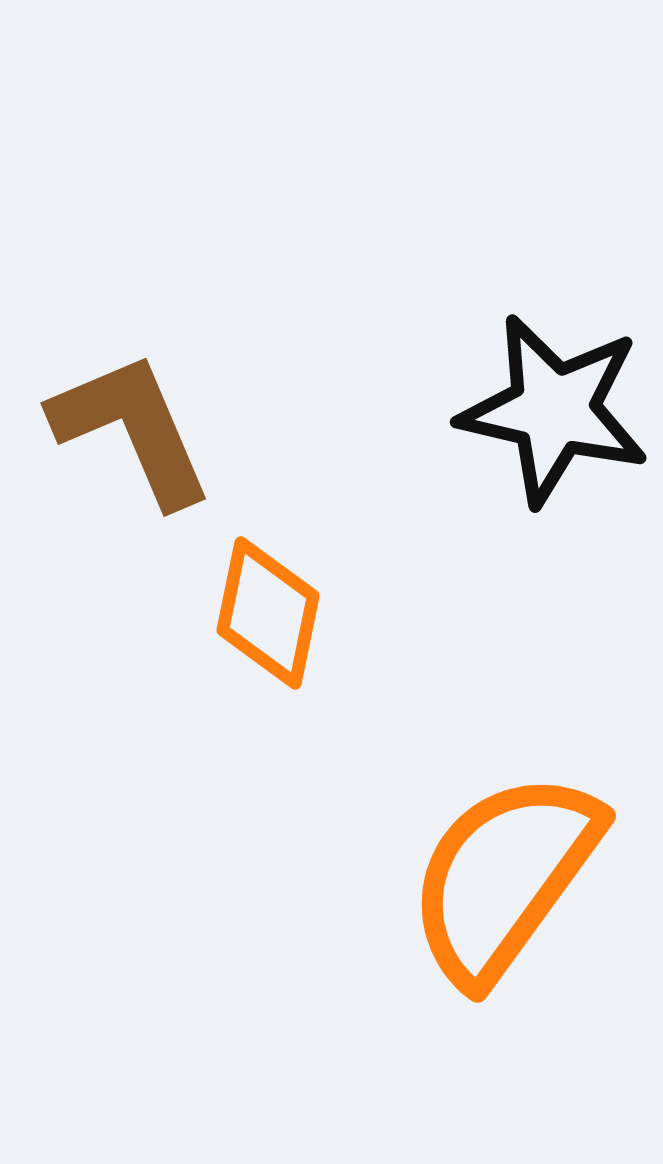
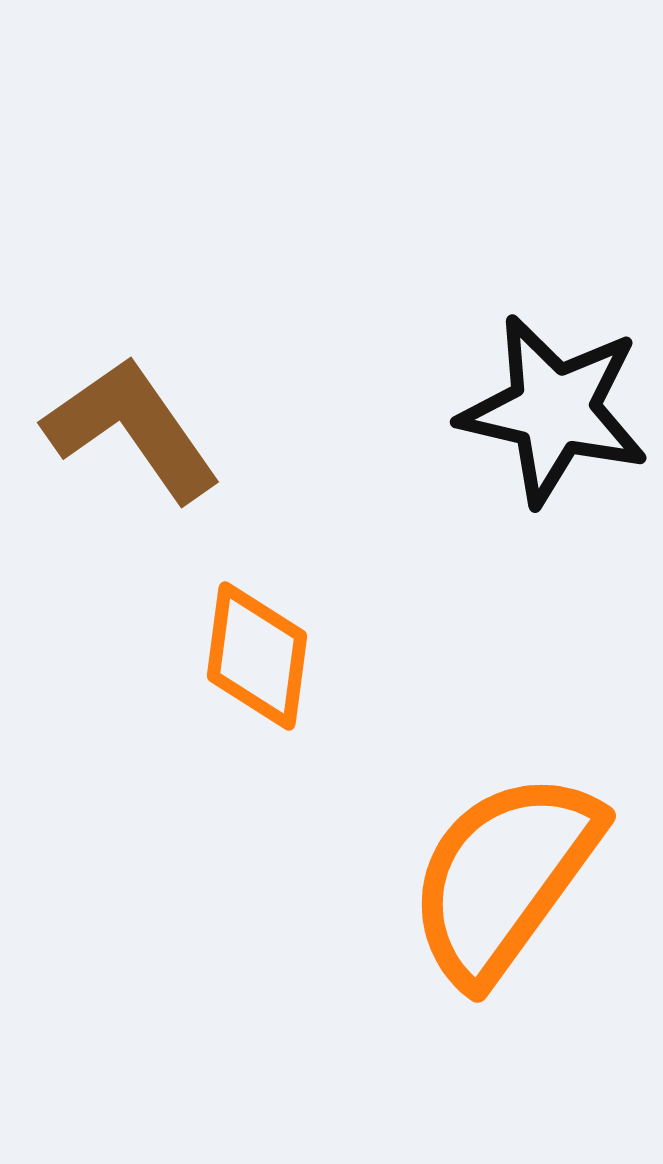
brown L-shape: rotated 12 degrees counterclockwise
orange diamond: moved 11 px left, 43 px down; rotated 4 degrees counterclockwise
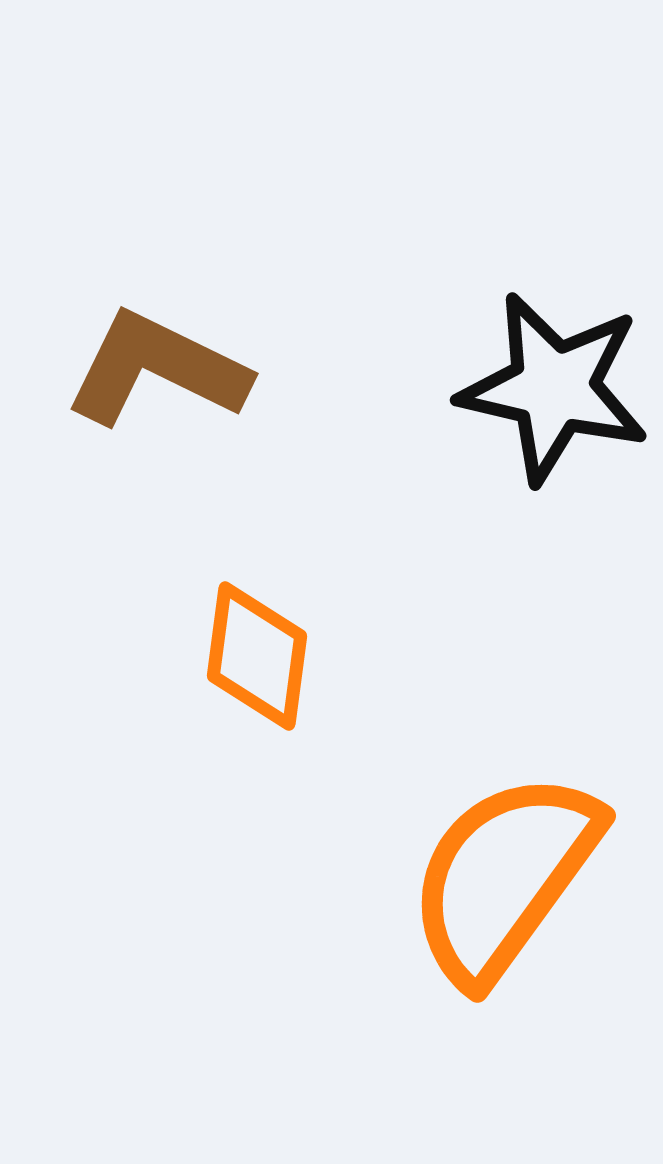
black star: moved 22 px up
brown L-shape: moved 25 px right, 60 px up; rotated 29 degrees counterclockwise
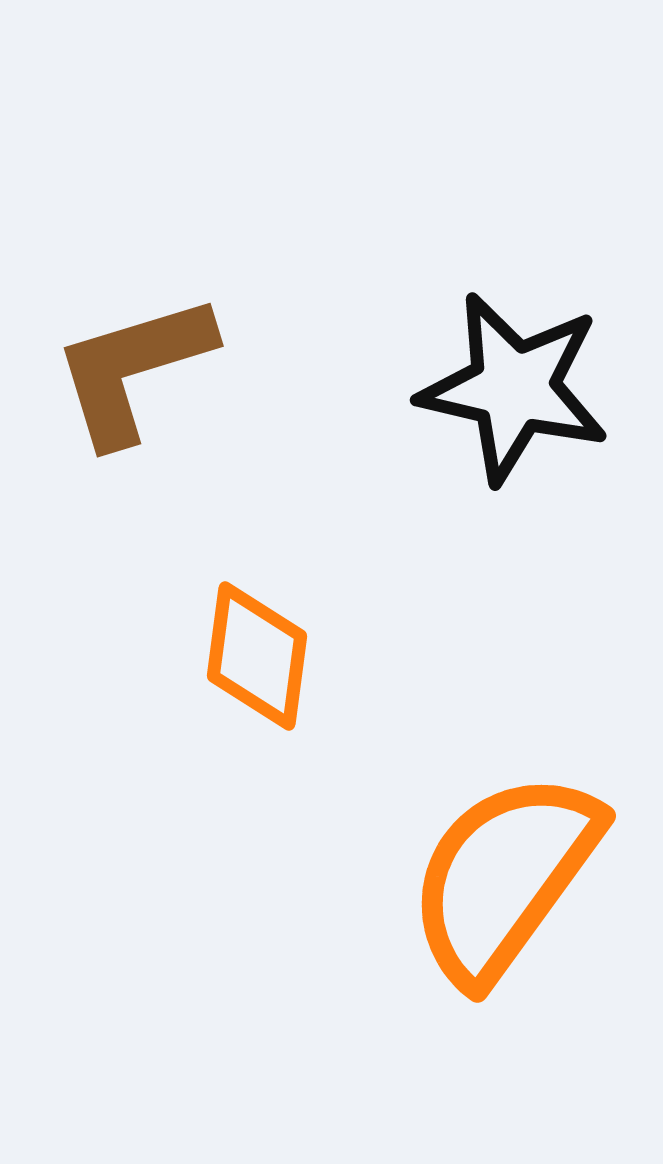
brown L-shape: moved 24 px left; rotated 43 degrees counterclockwise
black star: moved 40 px left
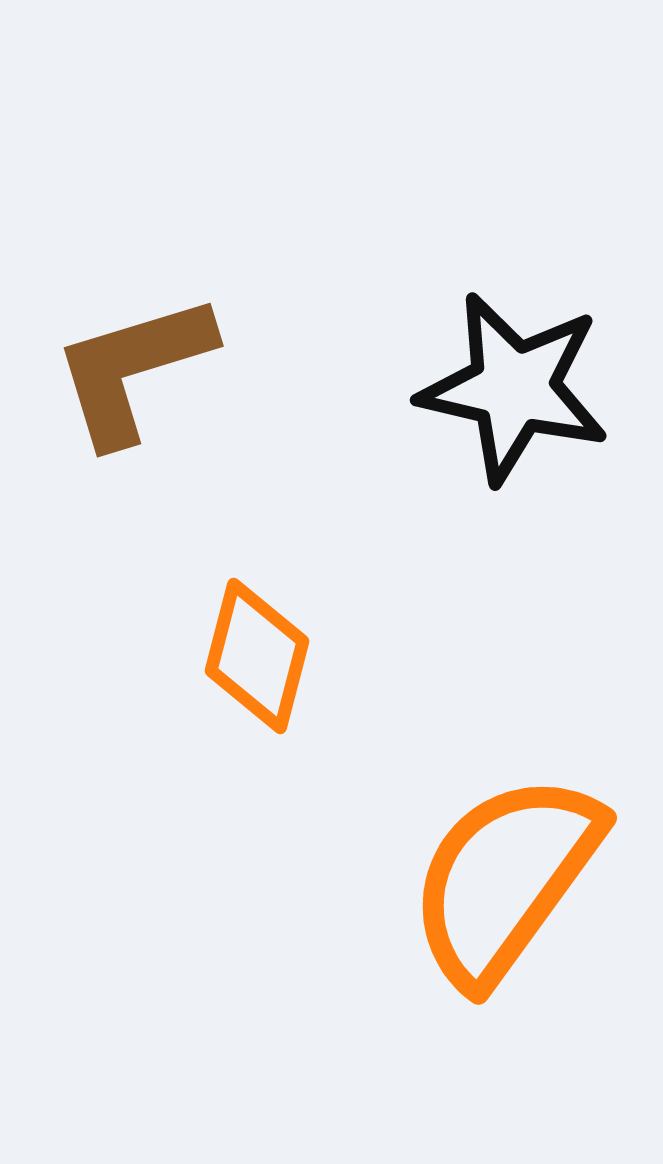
orange diamond: rotated 7 degrees clockwise
orange semicircle: moved 1 px right, 2 px down
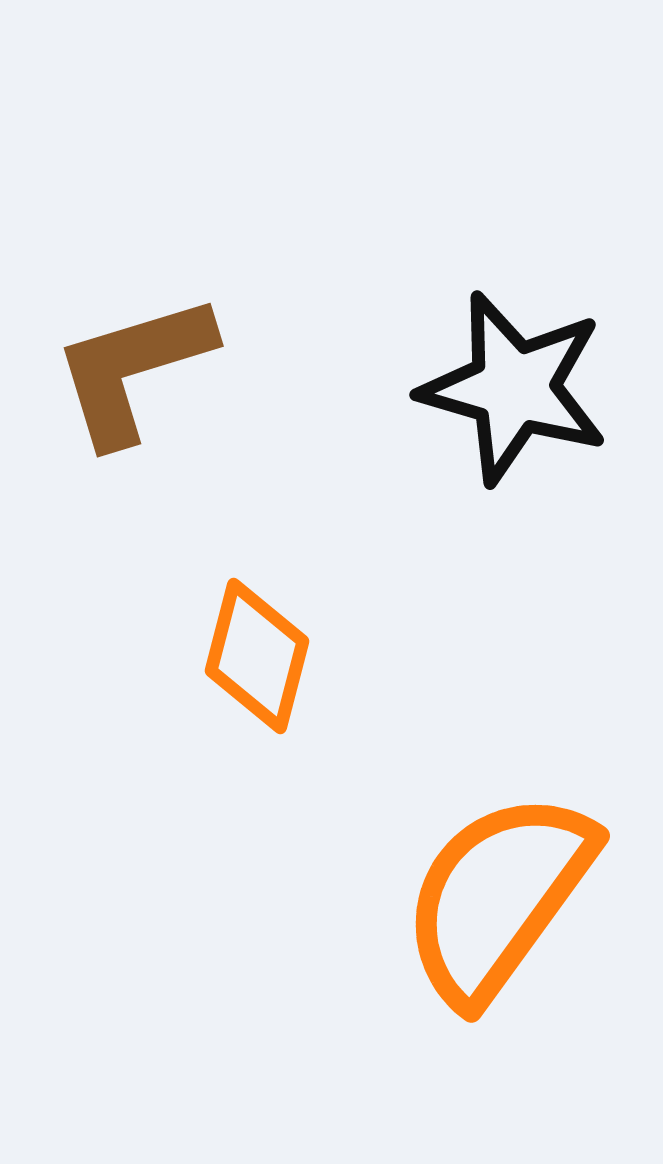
black star: rotated 3 degrees clockwise
orange semicircle: moved 7 px left, 18 px down
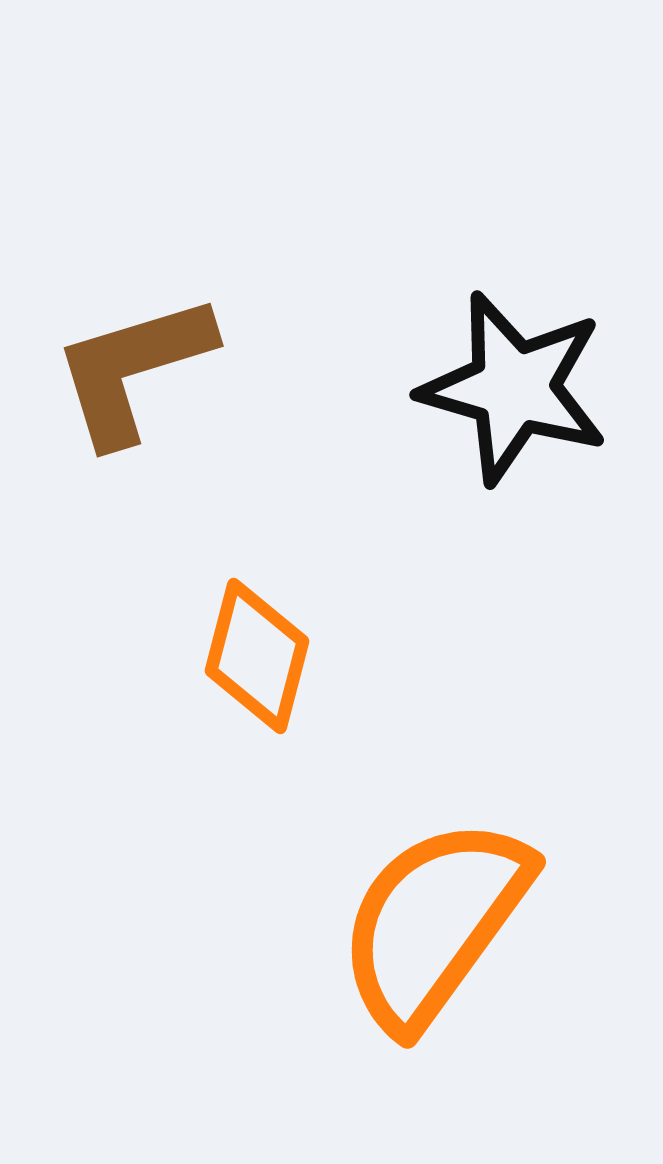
orange semicircle: moved 64 px left, 26 px down
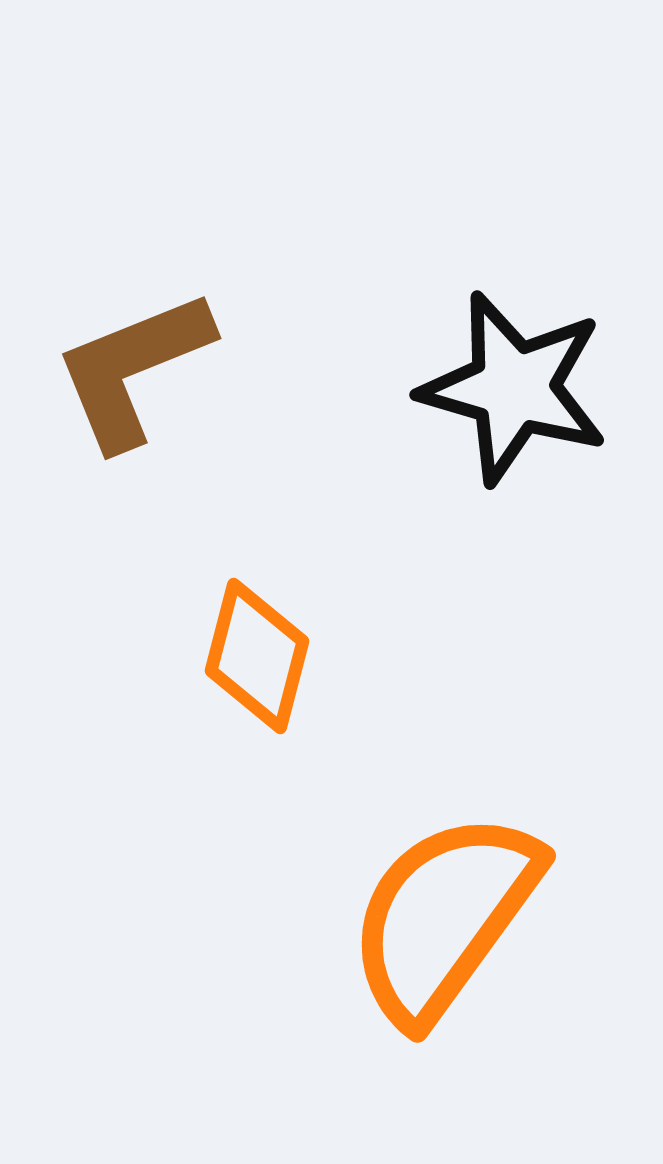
brown L-shape: rotated 5 degrees counterclockwise
orange semicircle: moved 10 px right, 6 px up
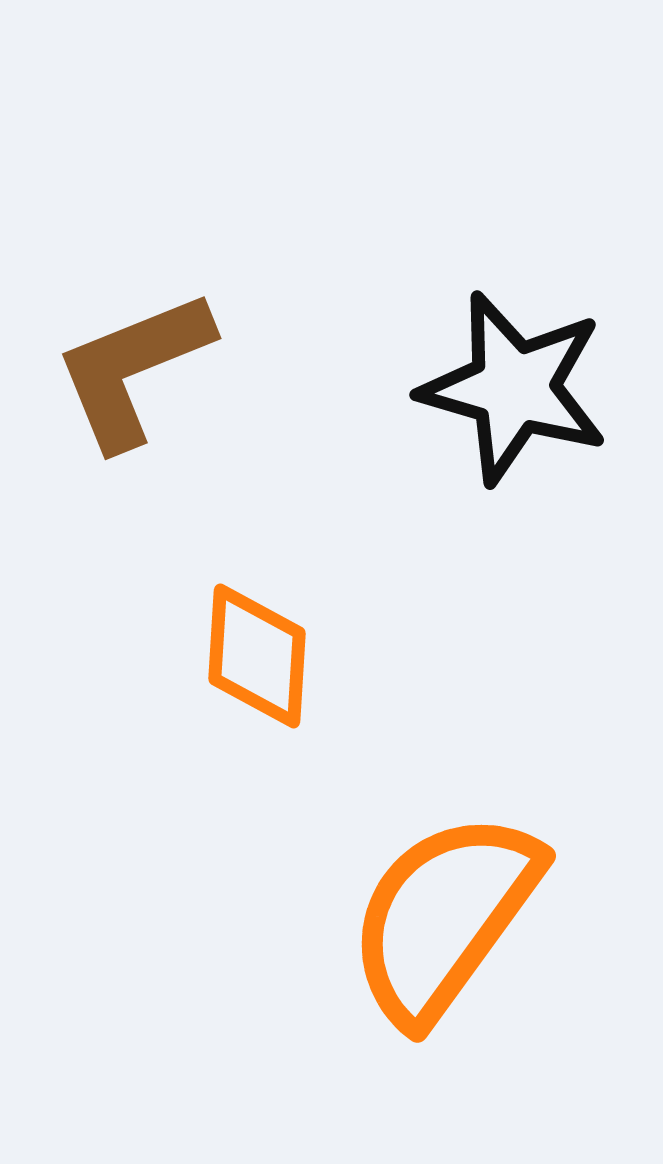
orange diamond: rotated 11 degrees counterclockwise
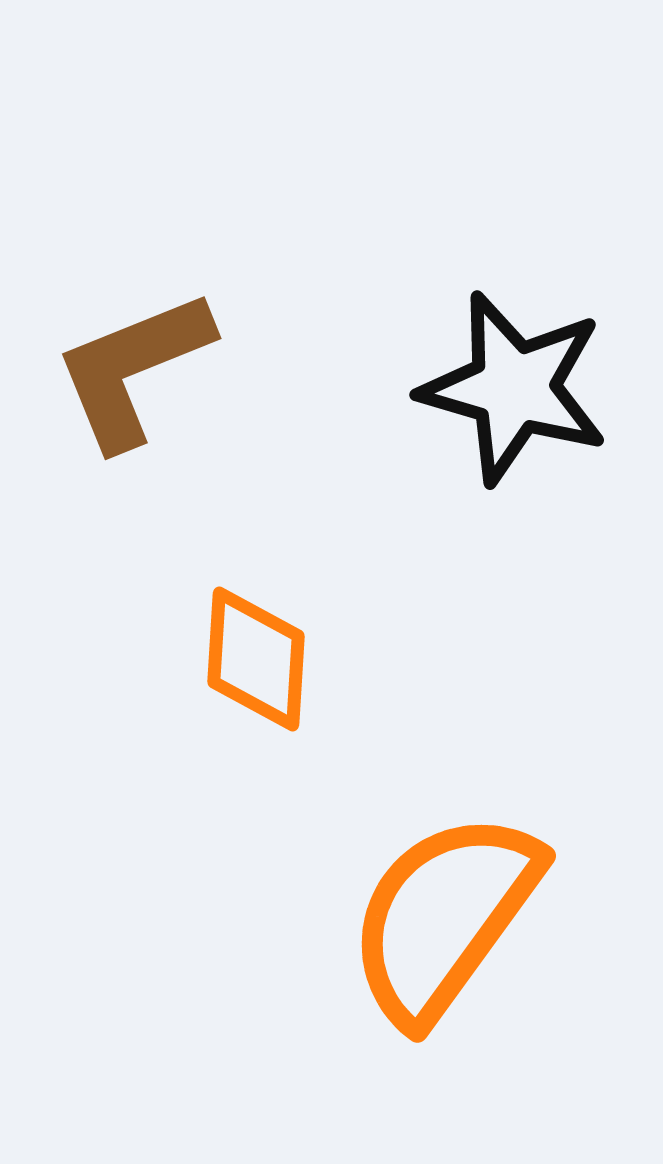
orange diamond: moved 1 px left, 3 px down
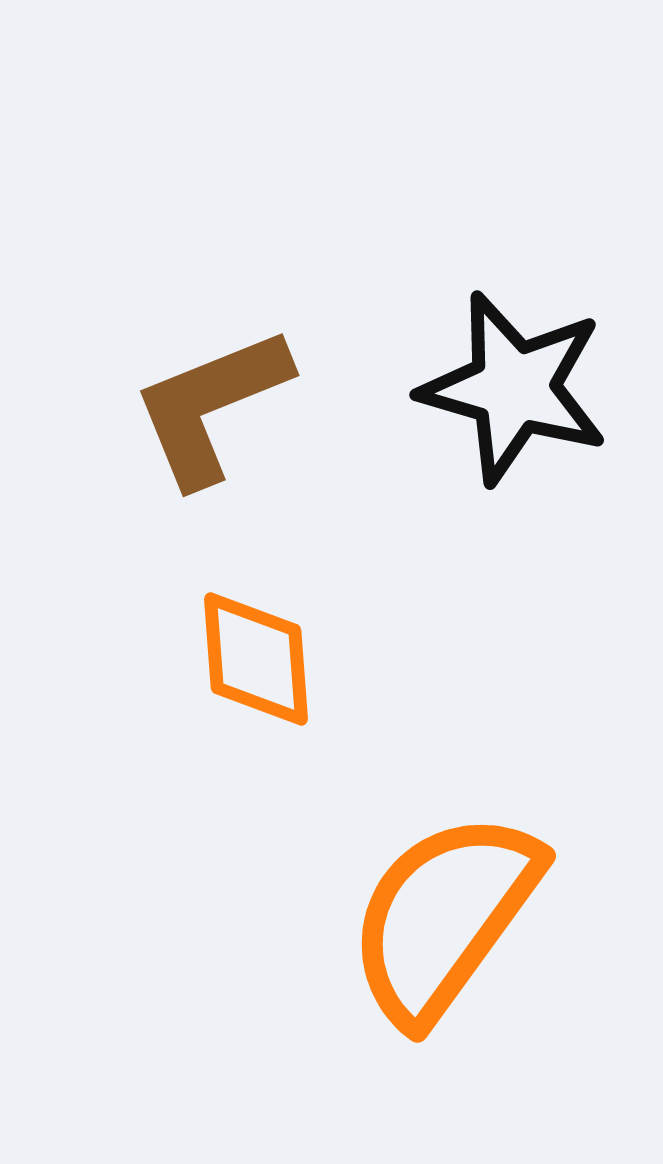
brown L-shape: moved 78 px right, 37 px down
orange diamond: rotated 8 degrees counterclockwise
